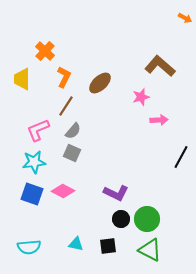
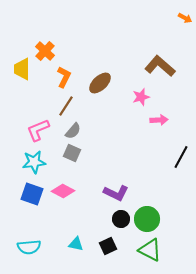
yellow trapezoid: moved 10 px up
black square: rotated 18 degrees counterclockwise
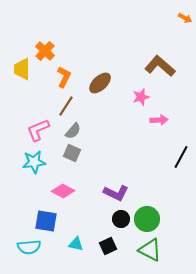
blue square: moved 14 px right, 27 px down; rotated 10 degrees counterclockwise
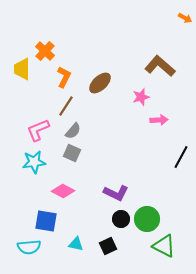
green triangle: moved 14 px right, 4 px up
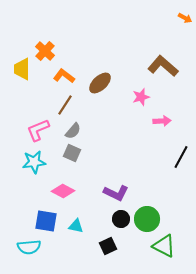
brown L-shape: moved 3 px right
orange L-shape: moved 1 px up; rotated 80 degrees counterclockwise
brown line: moved 1 px left, 1 px up
pink arrow: moved 3 px right, 1 px down
cyan triangle: moved 18 px up
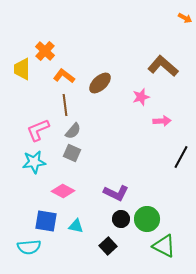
brown line: rotated 40 degrees counterclockwise
black square: rotated 18 degrees counterclockwise
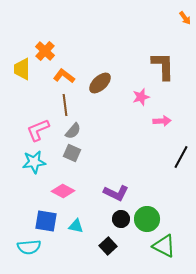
orange arrow: rotated 24 degrees clockwise
brown L-shape: rotated 48 degrees clockwise
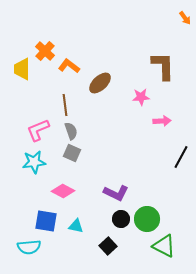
orange L-shape: moved 5 px right, 10 px up
pink star: rotated 12 degrees clockwise
gray semicircle: moved 2 px left; rotated 60 degrees counterclockwise
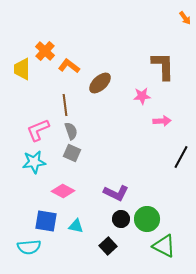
pink star: moved 1 px right, 1 px up
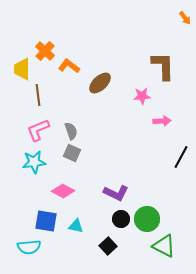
brown line: moved 27 px left, 10 px up
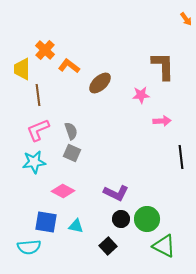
orange arrow: moved 1 px right, 1 px down
orange cross: moved 1 px up
pink star: moved 1 px left, 1 px up
black line: rotated 35 degrees counterclockwise
blue square: moved 1 px down
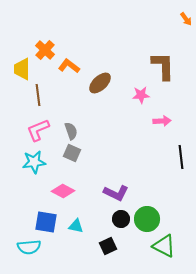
black square: rotated 18 degrees clockwise
